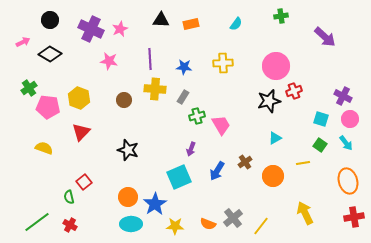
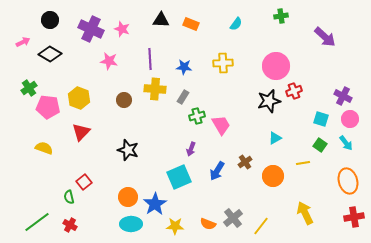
orange rectangle at (191, 24): rotated 35 degrees clockwise
pink star at (120, 29): moved 2 px right; rotated 28 degrees counterclockwise
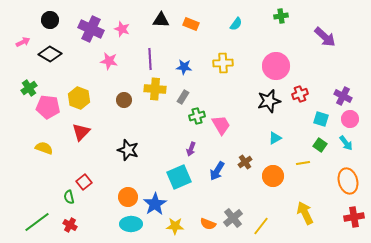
red cross at (294, 91): moved 6 px right, 3 px down
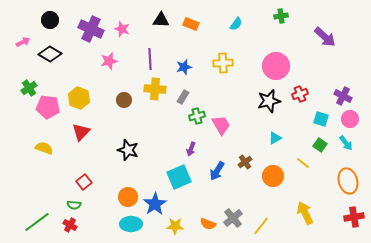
pink star at (109, 61): rotated 24 degrees counterclockwise
blue star at (184, 67): rotated 21 degrees counterclockwise
yellow line at (303, 163): rotated 48 degrees clockwise
green semicircle at (69, 197): moved 5 px right, 8 px down; rotated 72 degrees counterclockwise
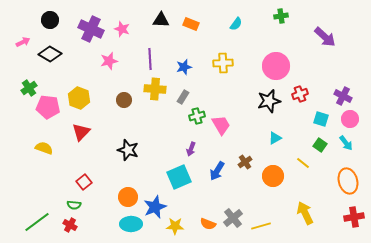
blue star at (155, 204): moved 3 px down; rotated 10 degrees clockwise
yellow line at (261, 226): rotated 36 degrees clockwise
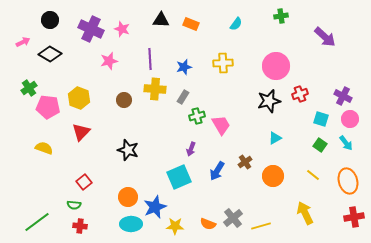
yellow line at (303, 163): moved 10 px right, 12 px down
red cross at (70, 225): moved 10 px right, 1 px down; rotated 24 degrees counterclockwise
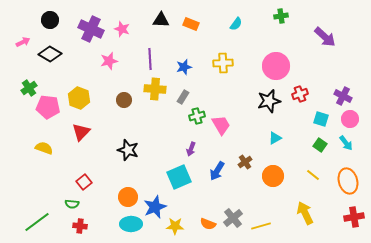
green semicircle at (74, 205): moved 2 px left, 1 px up
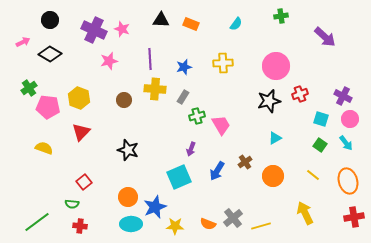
purple cross at (91, 29): moved 3 px right, 1 px down
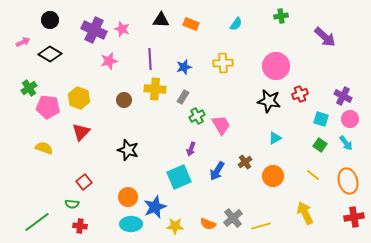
black star at (269, 101): rotated 25 degrees clockwise
green cross at (197, 116): rotated 14 degrees counterclockwise
